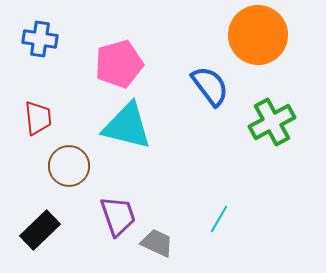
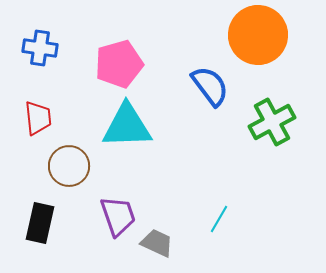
blue cross: moved 9 px down
cyan triangle: rotated 16 degrees counterclockwise
black rectangle: moved 7 px up; rotated 33 degrees counterclockwise
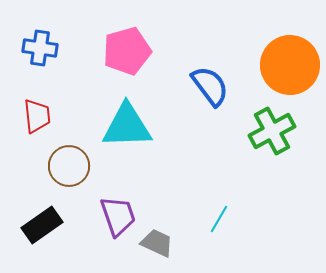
orange circle: moved 32 px right, 30 px down
pink pentagon: moved 8 px right, 13 px up
red trapezoid: moved 1 px left, 2 px up
green cross: moved 9 px down
black rectangle: moved 2 px right, 2 px down; rotated 42 degrees clockwise
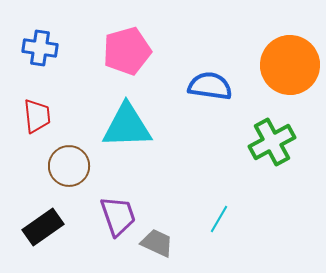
blue semicircle: rotated 45 degrees counterclockwise
green cross: moved 11 px down
black rectangle: moved 1 px right, 2 px down
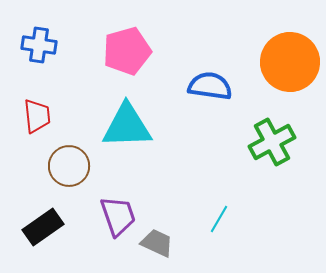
blue cross: moved 1 px left, 3 px up
orange circle: moved 3 px up
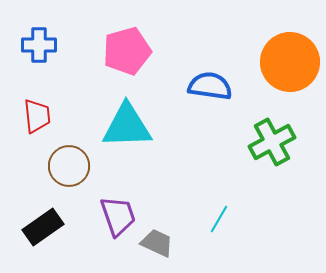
blue cross: rotated 8 degrees counterclockwise
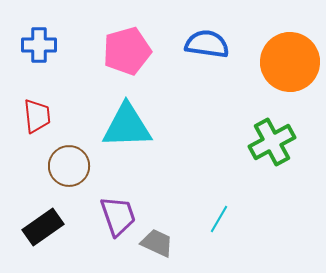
blue semicircle: moved 3 px left, 42 px up
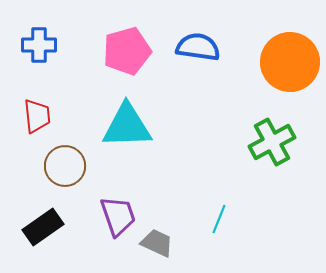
blue semicircle: moved 9 px left, 3 px down
brown circle: moved 4 px left
cyan line: rotated 8 degrees counterclockwise
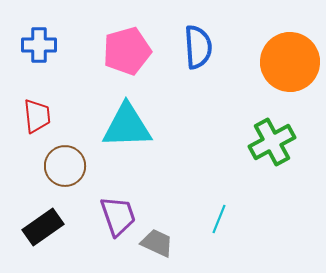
blue semicircle: rotated 78 degrees clockwise
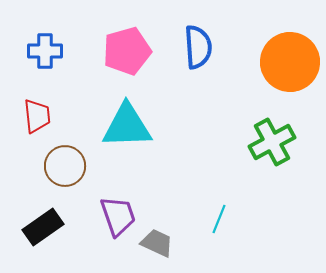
blue cross: moved 6 px right, 6 px down
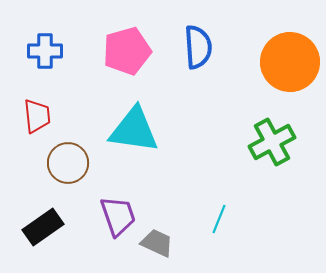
cyan triangle: moved 7 px right, 4 px down; rotated 10 degrees clockwise
brown circle: moved 3 px right, 3 px up
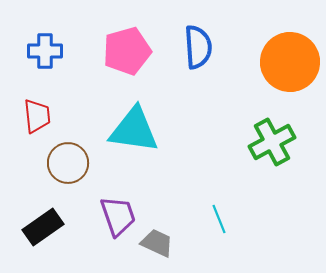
cyan line: rotated 44 degrees counterclockwise
